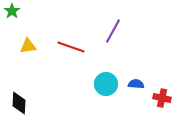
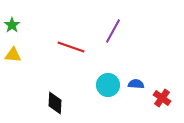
green star: moved 14 px down
yellow triangle: moved 15 px left, 9 px down; rotated 12 degrees clockwise
cyan circle: moved 2 px right, 1 px down
red cross: rotated 24 degrees clockwise
black diamond: moved 36 px right
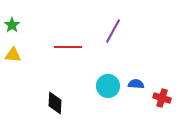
red line: moved 3 px left; rotated 20 degrees counterclockwise
cyan circle: moved 1 px down
red cross: rotated 18 degrees counterclockwise
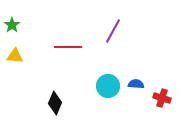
yellow triangle: moved 2 px right, 1 px down
black diamond: rotated 20 degrees clockwise
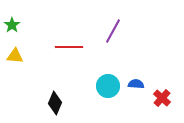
red line: moved 1 px right
red cross: rotated 24 degrees clockwise
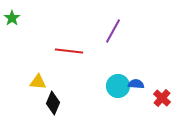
green star: moved 7 px up
red line: moved 4 px down; rotated 8 degrees clockwise
yellow triangle: moved 23 px right, 26 px down
cyan circle: moved 10 px right
black diamond: moved 2 px left
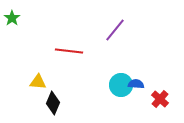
purple line: moved 2 px right, 1 px up; rotated 10 degrees clockwise
cyan circle: moved 3 px right, 1 px up
red cross: moved 2 px left, 1 px down
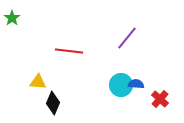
purple line: moved 12 px right, 8 px down
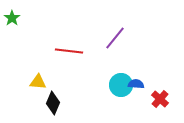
purple line: moved 12 px left
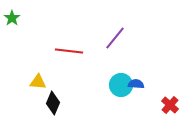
red cross: moved 10 px right, 6 px down
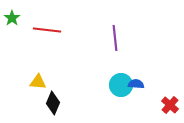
purple line: rotated 45 degrees counterclockwise
red line: moved 22 px left, 21 px up
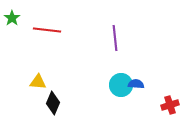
red cross: rotated 30 degrees clockwise
